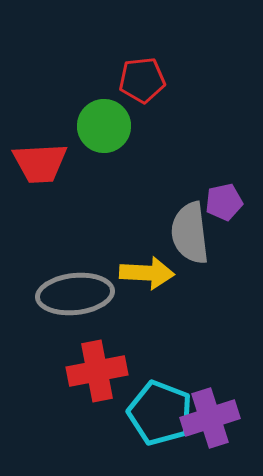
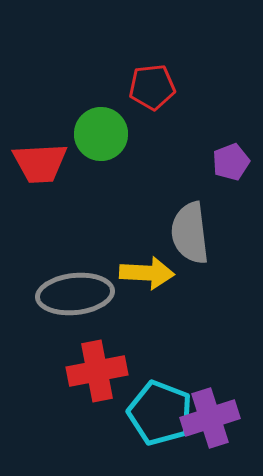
red pentagon: moved 10 px right, 7 px down
green circle: moved 3 px left, 8 px down
purple pentagon: moved 7 px right, 40 px up; rotated 9 degrees counterclockwise
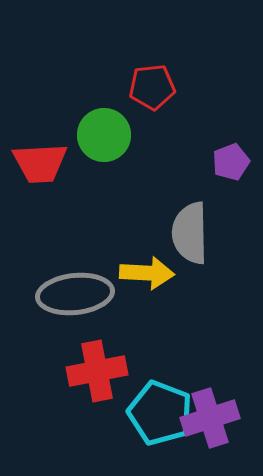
green circle: moved 3 px right, 1 px down
gray semicircle: rotated 6 degrees clockwise
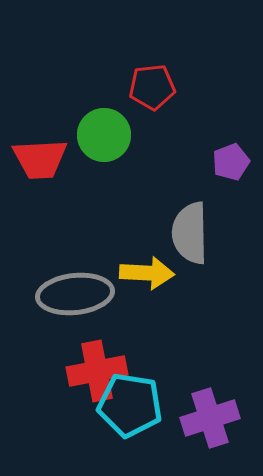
red trapezoid: moved 4 px up
cyan pentagon: moved 30 px left, 8 px up; rotated 12 degrees counterclockwise
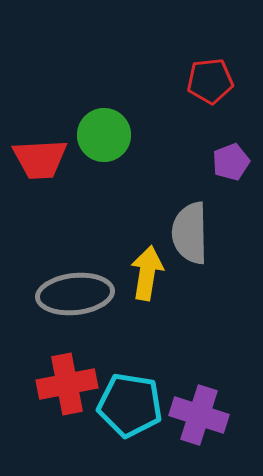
red pentagon: moved 58 px right, 6 px up
yellow arrow: rotated 84 degrees counterclockwise
red cross: moved 30 px left, 13 px down
purple cross: moved 11 px left, 3 px up; rotated 36 degrees clockwise
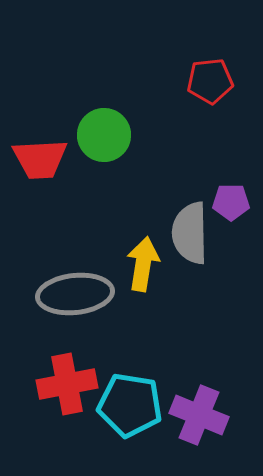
purple pentagon: moved 40 px down; rotated 21 degrees clockwise
yellow arrow: moved 4 px left, 9 px up
purple cross: rotated 4 degrees clockwise
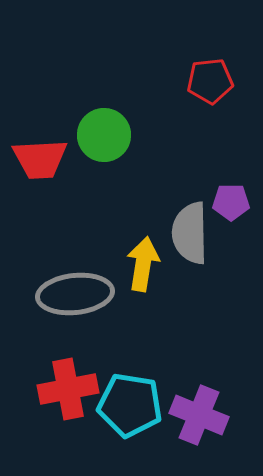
red cross: moved 1 px right, 5 px down
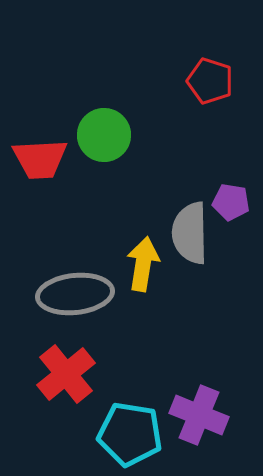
red pentagon: rotated 24 degrees clockwise
purple pentagon: rotated 9 degrees clockwise
red cross: moved 2 px left, 15 px up; rotated 28 degrees counterclockwise
cyan pentagon: moved 29 px down
